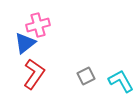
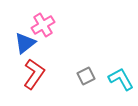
pink cross: moved 5 px right; rotated 15 degrees counterclockwise
cyan L-shape: moved 2 px up
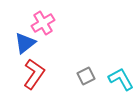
pink cross: moved 2 px up
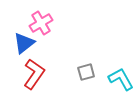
pink cross: moved 2 px left
blue triangle: moved 1 px left
gray square: moved 4 px up; rotated 12 degrees clockwise
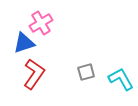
blue triangle: rotated 20 degrees clockwise
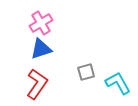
blue triangle: moved 17 px right, 6 px down
red L-shape: moved 3 px right, 10 px down
cyan L-shape: moved 3 px left, 4 px down
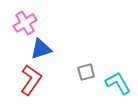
pink cross: moved 16 px left
red L-shape: moved 6 px left, 4 px up
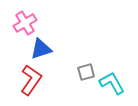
cyan L-shape: moved 6 px left
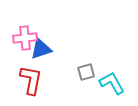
pink cross: moved 15 px down; rotated 25 degrees clockwise
red L-shape: rotated 24 degrees counterclockwise
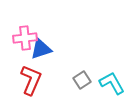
gray square: moved 4 px left, 8 px down; rotated 18 degrees counterclockwise
red L-shape: rotated 12 degrees clockwise
